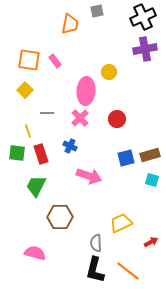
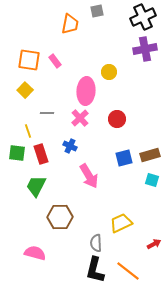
blue square: moved 2 px left
pink arrow: rotated 40 degrees clockwise
red arrow: moved 3 px right, 2 px down
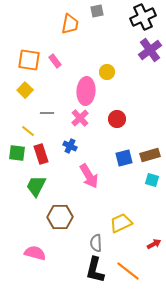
purple cross: moved 5 px right, 1 px down; rotated 25 degrees counterclockwise
yellow circle: moved 2 px left
yellow line: rotated 32 degrees counterclockwise
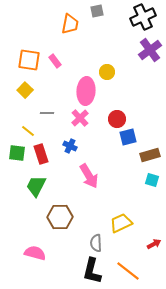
blue square: moved 4 px right, 21 px up
black L-shape: moved 3 px left, 1 px down
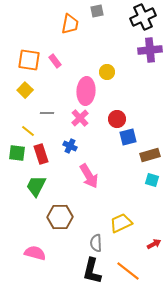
purple cross: rotated 30 degrees clockwise
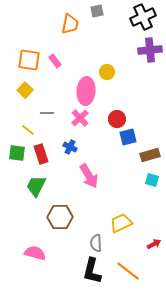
yellow line: moved 1 px up
blue cross: moved 1 px down
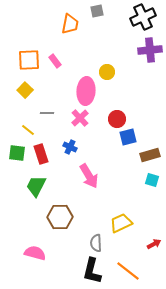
orange square: rotated 10 degrees counterclockwise
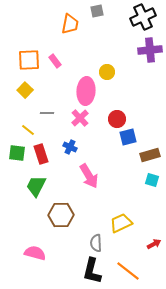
brown hexagon: moved 1 px right, 2 px up
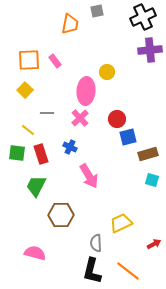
brown rectangle: moved 2 px left, 1 px up
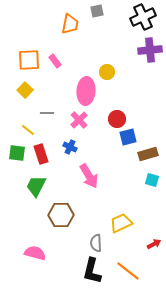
pink cross: moved 1 px left, 2 px down
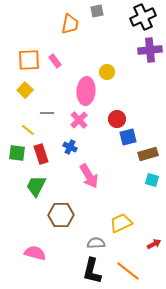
gray semicircle: rotated 90 degrees clockwise
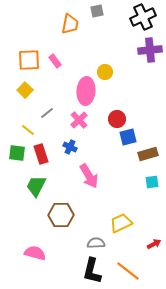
yellow circle: moved 2 px left
gray line: rotated 40 degrees counterclockwise
cyan square: moved 2 px down; rotated 24 degrees counterclockwise
